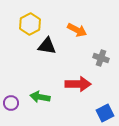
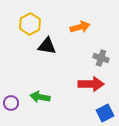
orange arrow: moved 3 px right, 3 px up; rotated 42 degrees counterclockwise
red arrow: moved 13 px right
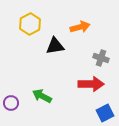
black triangle: moved 8 px right; rotated 18 degrees counterclockwise
green arrow: moved 2 px right, 1 px up; rotated 18 degrees clockwise
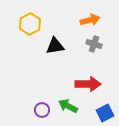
orange arrow: moved 10 px right, 7 px up
gray cross: moved 7 px left, 14 px up
red arrow: moved 3 px left
green arrow: moved 26 px right, 10 px down
purple circle: moved 31 px right, 7 px down
